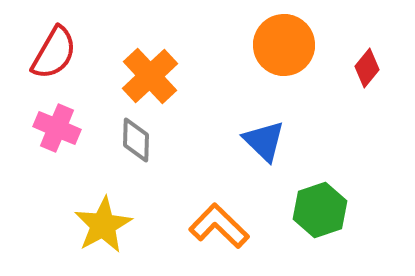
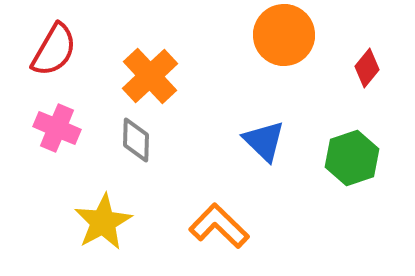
orange circle: moved 10 px up
red semicircle: moved 3 px up
green hexagon: moved 32 px right, 52 px up
yellow star: moved 3 px up
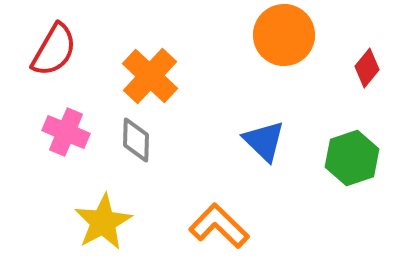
orange cross: rotated 4 degrees counterclockwise
pink cross: moved 9 px right, 4 px down
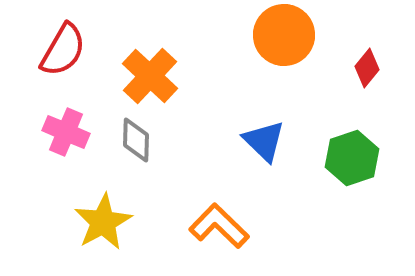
red semicircle: moved 9 px right
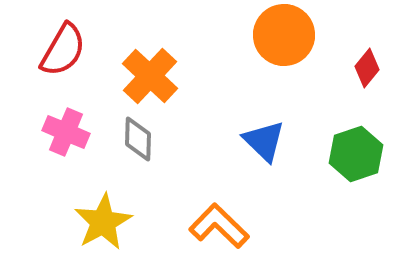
gray diamond: moved 2 px right, 1 px up
green hexagon: moved 4 px right, 4 px up
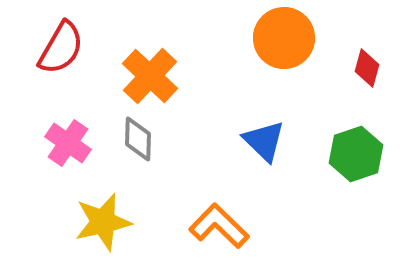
orange circle: moved 3 px down
red semicircle: moved 2 px left, 2 px up
red diamond: rotated 24 degrees counterclockwise
pink cross: moved 2 px right, 11 px down; rotated 12 degrees clockwise
yellow star: rotated 16 degrees clockwise
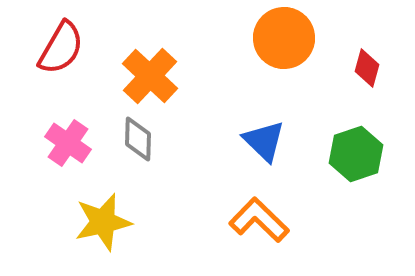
orange L-shape: moved 40 px right, 6 px up
